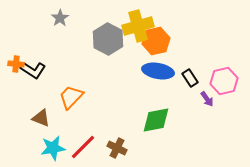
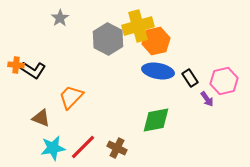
orange cross: moved 1 px down
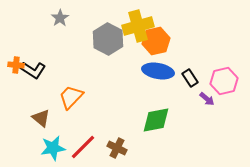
purple arrow: rotated 14 degrees counterclockwise
brown triangle: rotated 18 degrees clockwise
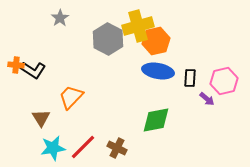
black rectangle: rotated 36 degrees clockwise
brown triangle: rotated 18 degrees clockwise
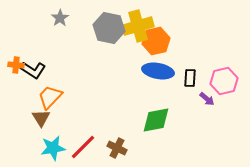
gray hexagon: moved 1 px right, 11 px up; rotated 16 degrees counterclockwise
orange trapezoid: moved 21 px left
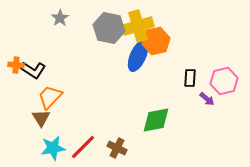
blue ellipse: moved 20 px left, 15 px up; rotated 76 degrees counterclockwise
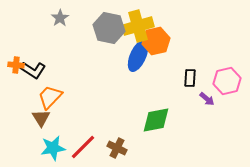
pink hexagon: moved 3 px right
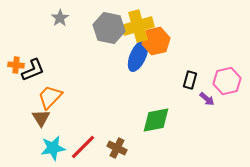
black L-shape: rotated 55 degrees counterclockwise
black rectangle: moved 2 px down; rotated 12 degrees clockwise
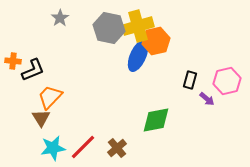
orange cross: moved 3 px left, 4 px up
brown cross: rotated 24 degrees clockwise
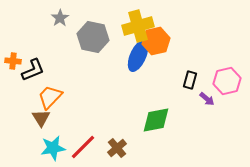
gray hexagon: moved 16 px left, 9 px down
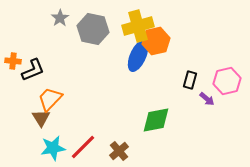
gray hexagon: moved 8 px up
orange trapezoid: moved 2 px down
brown cross: moved 2 px right, 3 px down
